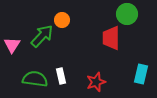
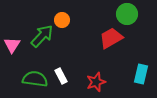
red trapezoid: rotated 60 degrees clockwise
white rectangle: rotated 14 degrees counterclockwise
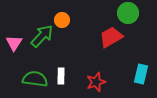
green circle: moved 1 px right, 1 px up
red trapezoid: moved 1 px up
pink triangle: moved 2 px right, 2 px up
white rectangle: rotated 28 degrees clockwise
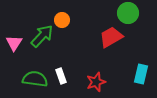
white rectangle: rotated 21 degrees counterclockwise
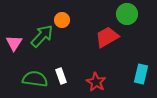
green circle: moved 1 px left, 1 px down
red trapezoid: moved 4 px left
red star: rotated 24 degrees counterclockwise
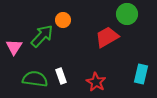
orange circle: moved 1 px right
pink triangle: moved 4 px down
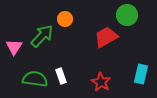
green circle: moved 1 px down
orange circle: moved 2 px right, 1 px up
red trapezoid: moved 1 px left
red star: moved 5 px right
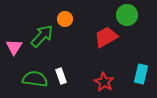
red star: moved 3 px right
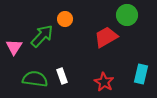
white rectangle: moved 1 px right
